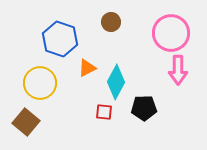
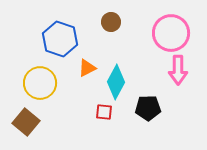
black pentagon: moved 4 px right
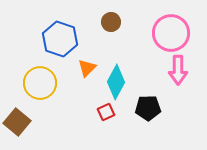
orange triangle: rotated 18 degrees counterclockwise
red square: moved 2 px right; rotated 30 degrees counterclockwise
brown square: moved 9 px left
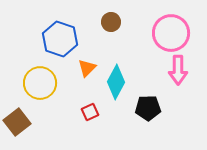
red square: moved 16 px left
brown square: rotated 12 degrees clockwise
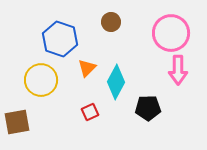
yellow circle: moved 1 px right, 3 px up
brown square: rotated 28 degrees clockwise
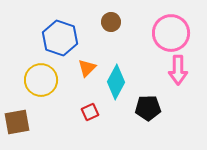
blue hexagon: moved 1 px up
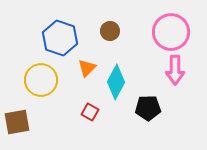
brown circle: moved 1 px left, 9 px down
pink circle: moved 1 px up
pink arrow: moved 3 px left
red square: rotated 36 degrees counterclockwise
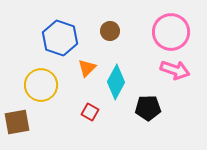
pink arrow: rotated 72 degrees counterclockwise
yellow circle: moved 5 px down
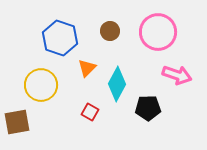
pink circle: moved 13 px left
pink arrow: moved 2 px right, 5 px down
cyan diamond: moved 1 px right, 2 px down
